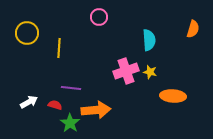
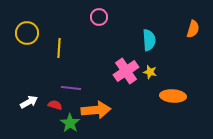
pink cross: rotated 15 degrees counterclockwise
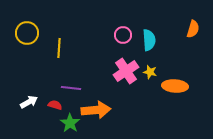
pink circle: moved 24 px right, 18 px down
orange ellipse: moved 2 px right, 10 px up
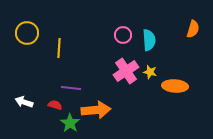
white arrow: moved 5 px left; rotated 132 degrees counterclockwise
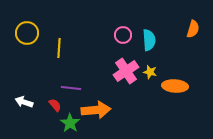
red semicircle: rotated 32 degrees clockwise
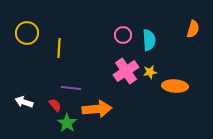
yellow star: rotated 24 degrees counterclockwise
orange arrow: moved 1 px right, 1 px up
green star: moved 3 px left
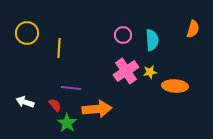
cyan semicircle: moved 3 px right
white arrow: moved 1 px right
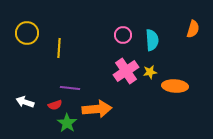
purple line: moved 1 px left
red semicircle: rotated 112 degrees clockwise
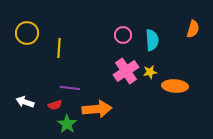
green star: moved 1 px down
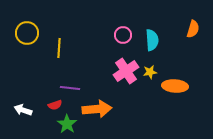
white arrow: moved 2 px left, 8 px down
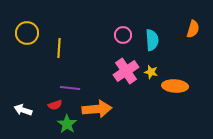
yellow star: moved 1 px right; rotated 24 degrees clockwise
